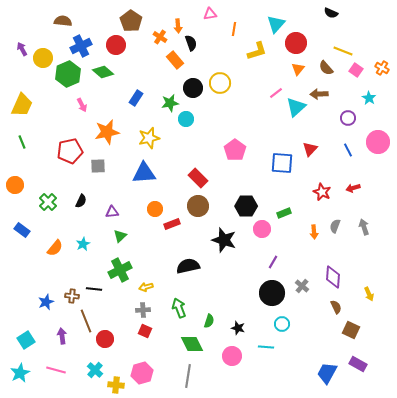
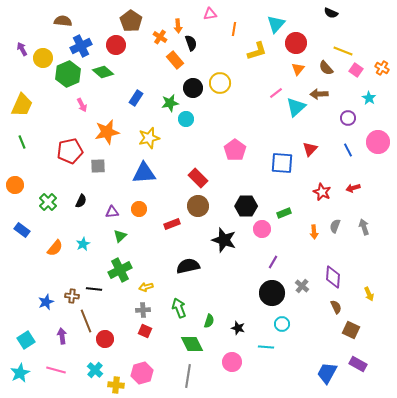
orange circle at (155, 209): moved 16 px left
pink circle at (232, 356): moved 6 px down
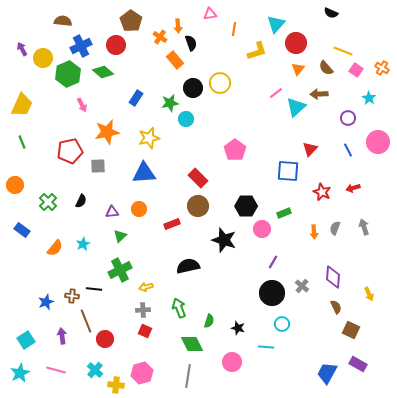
blue square at (282, 163): moved 6 px right, 8 px down
gray semicircle at (335, 226): moved 2 px down
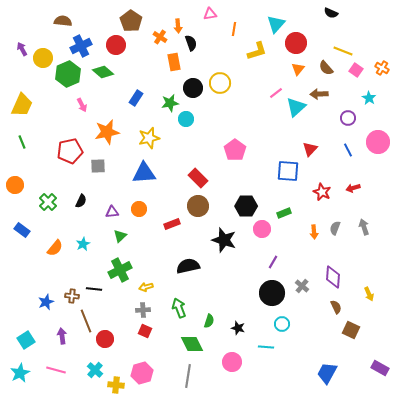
orange rectangle at (175, 60): moved 1 px left, 2 px down; rotated 30 degrees clockwise
purple rectangle at (358, 364): moved 22 px right, 4 px down
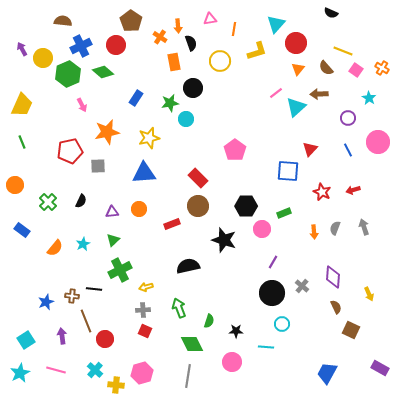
pink triangle at (210, 14): moved 5 px down
yellow circle at (220, 83): moved 22 px up
red arrow at (353, 188): moved 2 px down
green triangle at (120, 236): moved 7 px left, 4 px down
black star at (238, 328): moved 2 px left, 3 px down; rotated 16 degrees counterclockwise
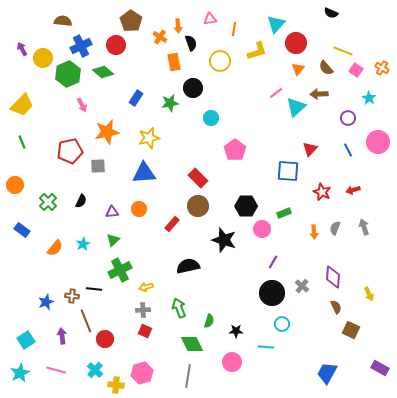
yellow trapezoid at (22, 105): rotated 20 degrees clockwise
cyan circle at (186, 119): moved 25 px right, 1 px up
red rectangle at (172, 224): rotated 28 degrees counterclockwise
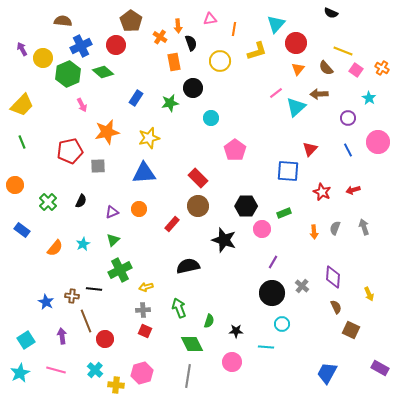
purple triangle at (112, 212): rotated 16 degrees counterclockwise
blue star at (46, 302): rotated 21 degrees counterclockwise
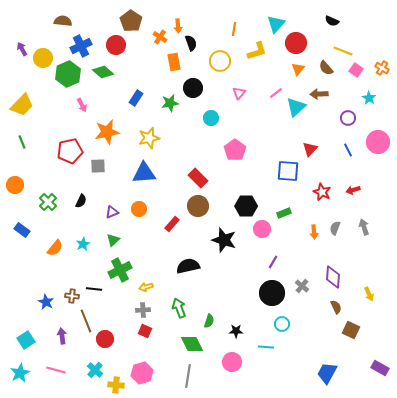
black semicircle at (331, 13): moved 1 px right, 8 px down
pink triangle at (210, 19): moved 29 px right, 74 px down; rotated 40 degrees counterclockwise
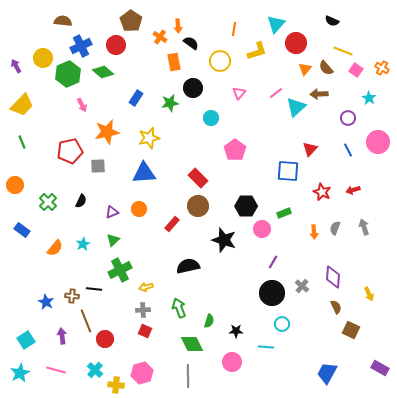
black semicircle at (191, 43): rotated 35 degrees counterclockwise
purple arrow at (22, 49): moved 6 px left, 17 px down
orange triangle at (298, 69): moved 7 px right
gray line at (188, 376): rotated 10 degrees counterclockwise
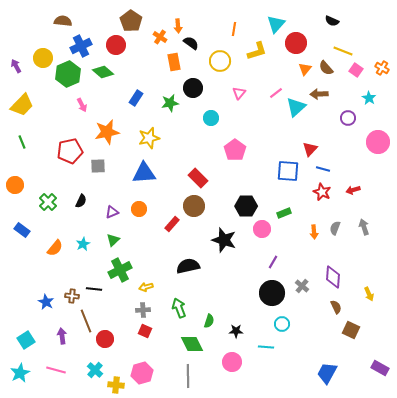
blue line at (348, 150): moved 25 px left, 19 px down; rotated 48 degrees counterclockwise
brown circle at (198, 206): moved 4 px left
